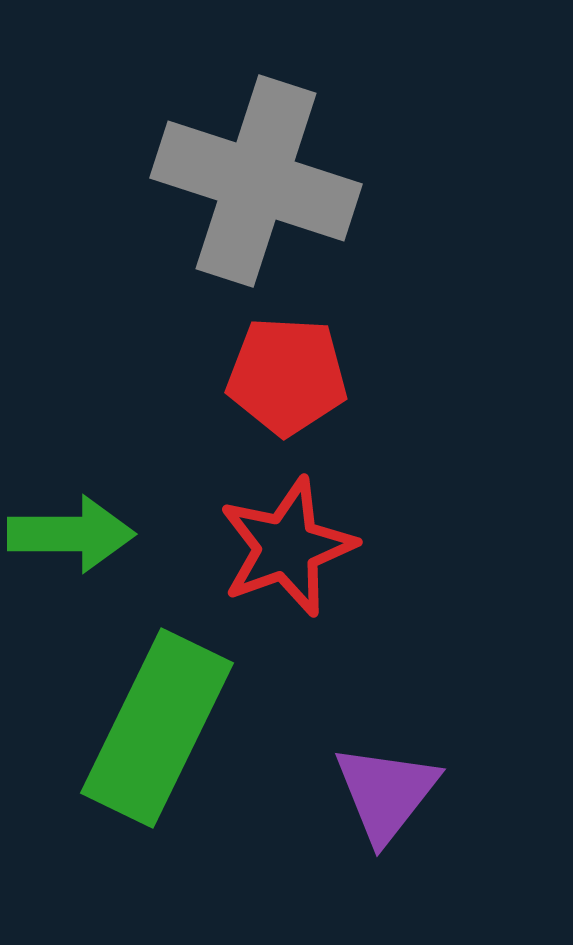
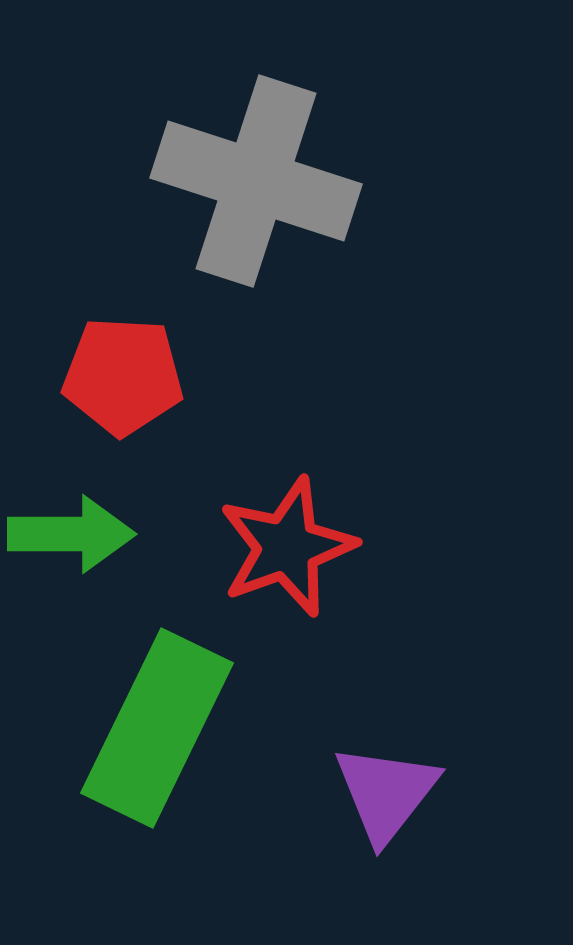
red pentagon: moved 164 px left
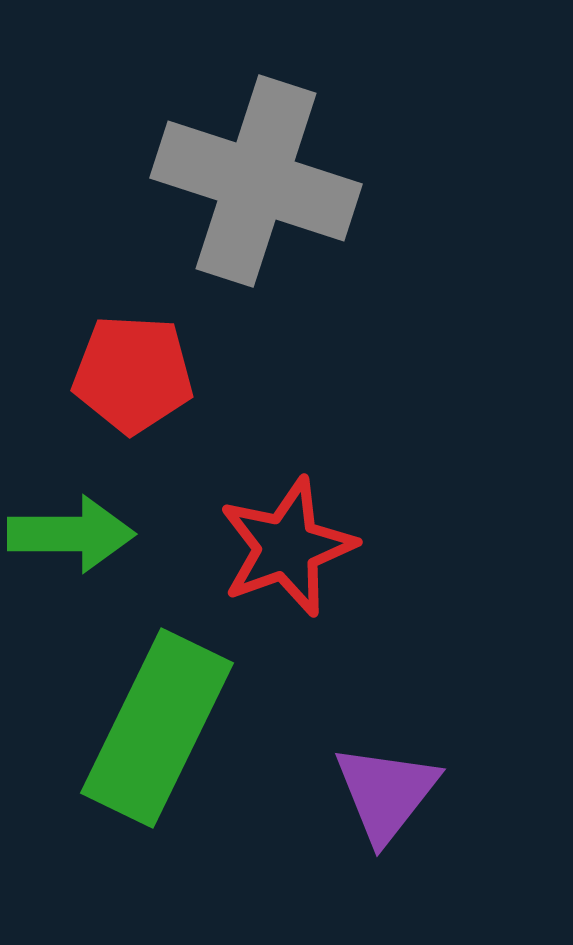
red pentagon: moved 10 px right, 2 px up
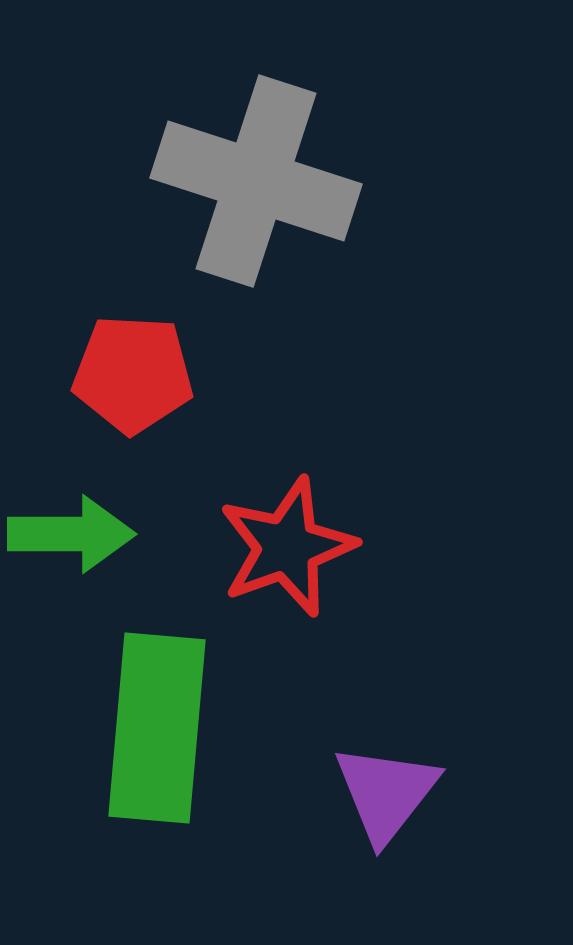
green rectangle: rotated 21 degrees counterclockwise
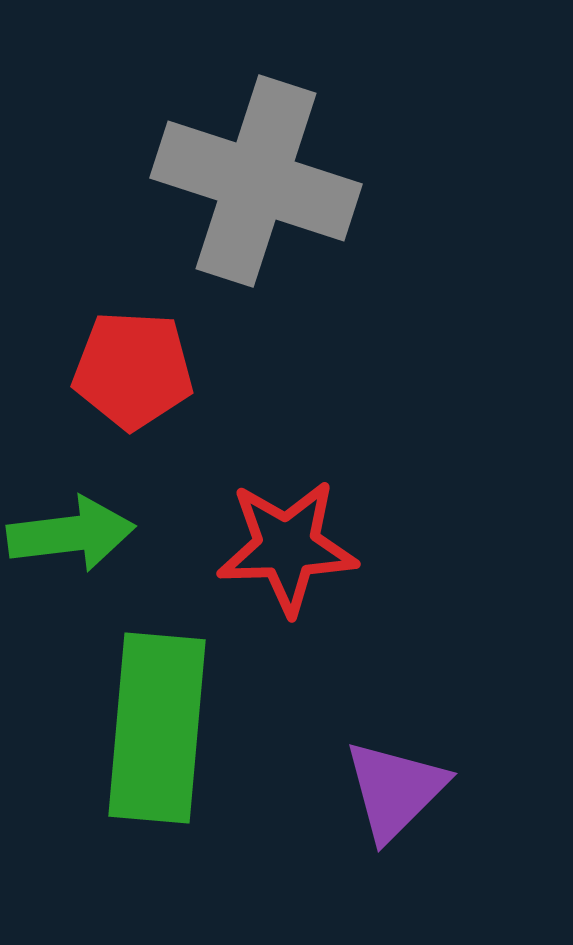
red pentagon: moved 4 px up
green arrow: rotated 7 degrees counterclockwise
red star: rotated 18 degrees clockwise
purple triangle: moved 9 px right, 3 px up; rotated 7 degrees clockwise
